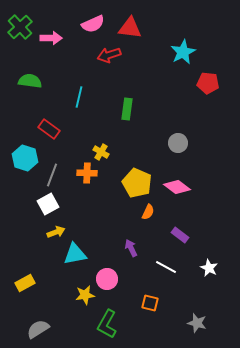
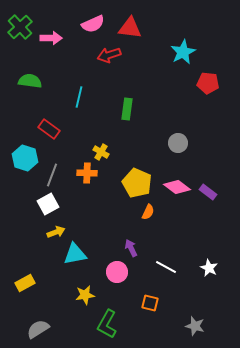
purple rectangle: moved 28 px right, 43 px up
pink circle: moved 10 px right, 7 px up
gray star: moved 2 px left, 3 px down
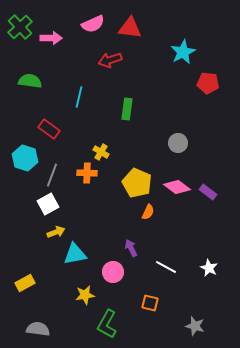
red arrow: moved 1 px right, 5 px down
pink circle: moved 4 px left
gray semicircle: rotated 40 degrees clockwise
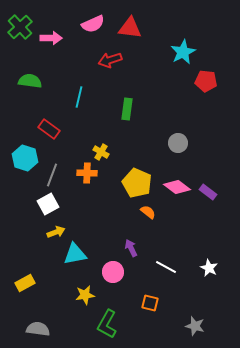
red pentagon: moved 2 px left, 2 px up
orange semicircle: rotated 77 degrees counterclockwise
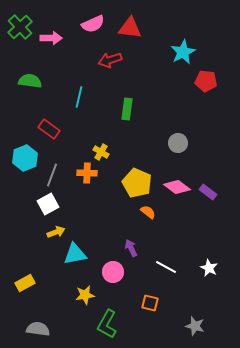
cyan hexagon: rotated 20 degrees clockwise
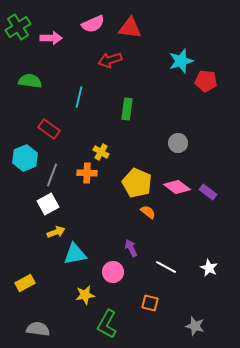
green cross: moved 2 px left; rotated 10 degrees clockwise
cyan star: moved 2 px left, 9 px down; rotated 10 degrees clockwise
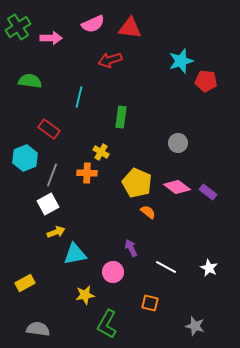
green rectangle: moved 6 px left, 8 px down
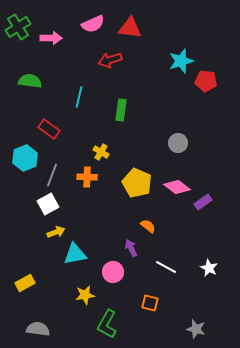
green rectangle: moved 7 px up
orange cross: moved 4 px down
purple rectangle: moved 5 px left, 10 px down; rotated 72 degrees counterclockwise
orange semicircle: moved 14 px down
gray star: moved 1 px right, 3 px down
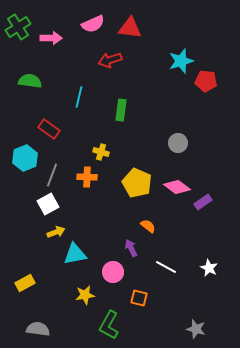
yellow cross: rotated 14 degrees counterclockwise
orange square: moved 11 px left, 5 px up
green L-shape: moved 2 px right, 1 px down
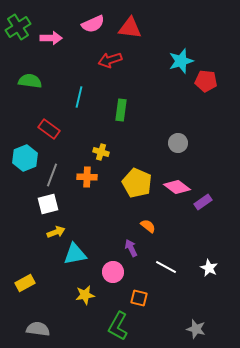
white square: rotated 15 degrees clockwise
green L-shape: moved 9 px right, 1 px down
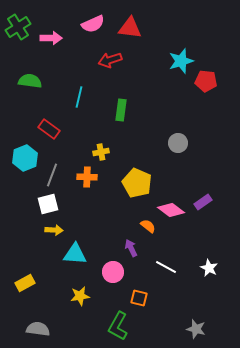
yellow cross: rotated 28 degrees counterclockwise
pink diamond: moved 6 px left, 23 px down
yellow arrow: moved 2 px left, 2 px up; rotated 24 degrees clockwise
cyan triangle: rotated 15 degrees clockwise
yellow star: moved 5 px left, 1 px down
